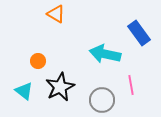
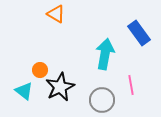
cyan arrow: rotated 88 degrees clockwise
orange circle: moved 2 px right, 9 px down
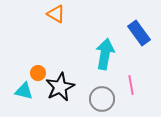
orange circle: moved 2 px left, 3 px down
cyan triangle: rotated 24 degrees counterclockwise
gray circle: moved 1 px up
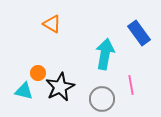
orange triangle: moved 4 px left, 10 px down
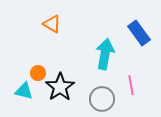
black star: rotated 8 degrees counterclockwise
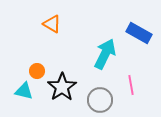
blue rectangle: rotated 25 degrees counterclockwise
cyan arrow: rotated 16 degrees clockwise
orange circle: moved 1 px left, 2 px up
black star: moved 2 px right
gray circle: moved 2 px left, 1 px down
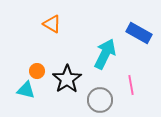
black star: moved 5 px right, 8 px up
cyan triangle: moved 2 px right, 1 px up
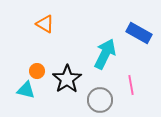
orange triangle: moved 7 px left
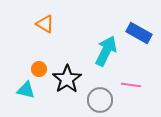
cyan arrow: moved 1 px right, 3 px up
orange circle: moved 2 px right, 2 px up
pink line: rotated 72 degrees counterclockwise
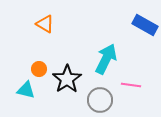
blue rectangle: moved 6 px right, 8 px up
cyan arrow: moved 8 px down
